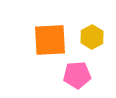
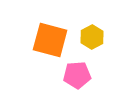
orange square: rotated 18 degrees clockwise
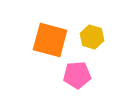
yellow hexagon: rotated 15 degrees counterclockwise
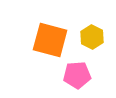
yellow hexagon: rotated 10 degrees clockwise
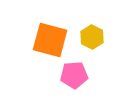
pink pentagon: moved 3 px left
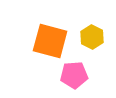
orange square: moved 1 px down
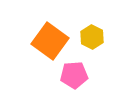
orange square: rotated 21 degrees clockwise
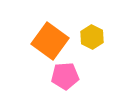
pink pentagon: moved 9 px left, 1 px down
